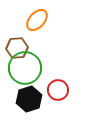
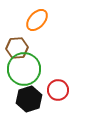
green circle: moved 1 px left, 1 px down
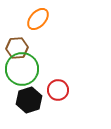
orange ellipse: moved 1 px right, 1 px up
green circle: moved 2 px left
black hexagon: moved 1 px down
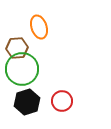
orange ellipse: moved 1 px right, 8 px down; rotated 60 degrees counterclockwise
red circle: moved 4 px right, 11 px down
black hexagon: moved 2 px left, 2 px down
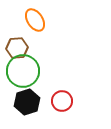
orange ellipse: moved 4 px left, 7 px up; rotated 15 degrees counterclockwise
green circle: moved 1 px right, 2 px down
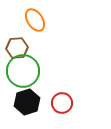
red circle: moved 2 px down
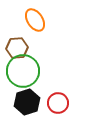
red circle: moved 4 px left
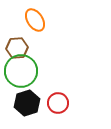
green circle: moved 2 px left
black hexagon: moved 1 px down
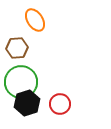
green circle: moved 11 px down
red circle: moved 2 px right, 1 px down
